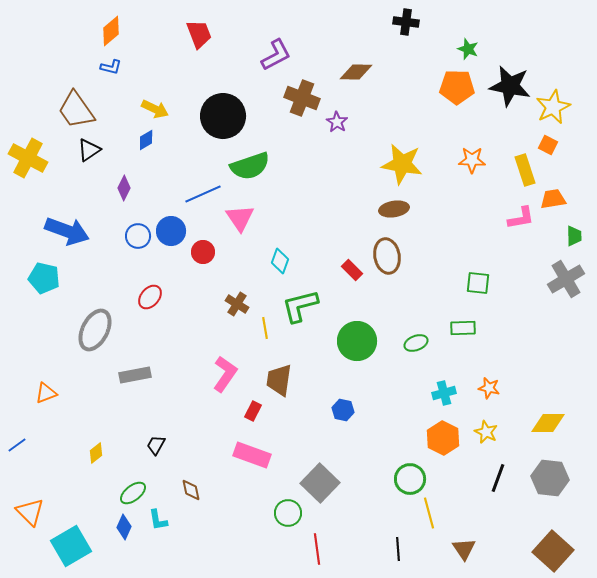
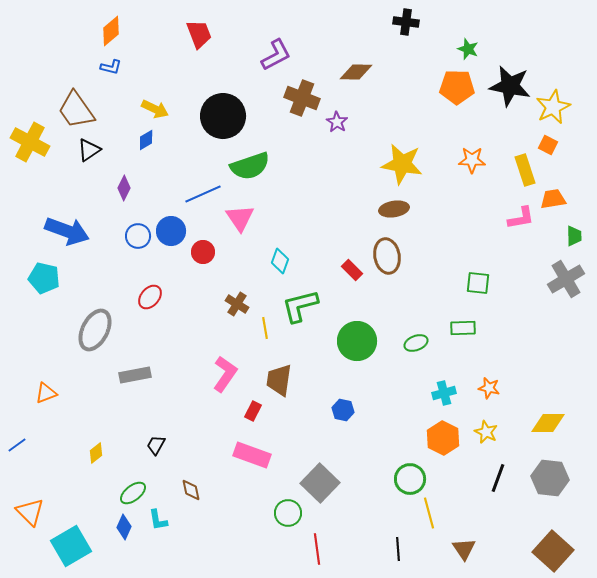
yellow cross at (28, 158): moved 2 px right, 16 px up
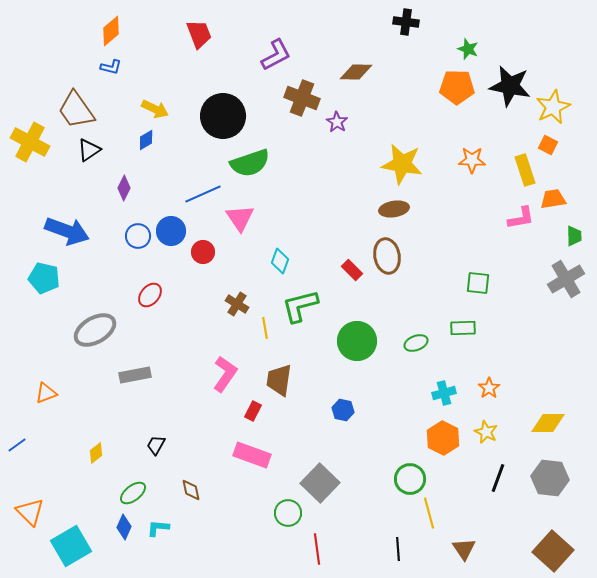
green semicircle at (250, 166): moved 3 px up
red ellipse at (150, 297): moved 2 px up
gray ellipse at (95, 330): rotated 33 degrees clockwise
orange star at (489, 388): rotated 25 degrees clockwise
cyan L-shape at (158, 520): moved 8 px down; rotated 105 degrees clockwise
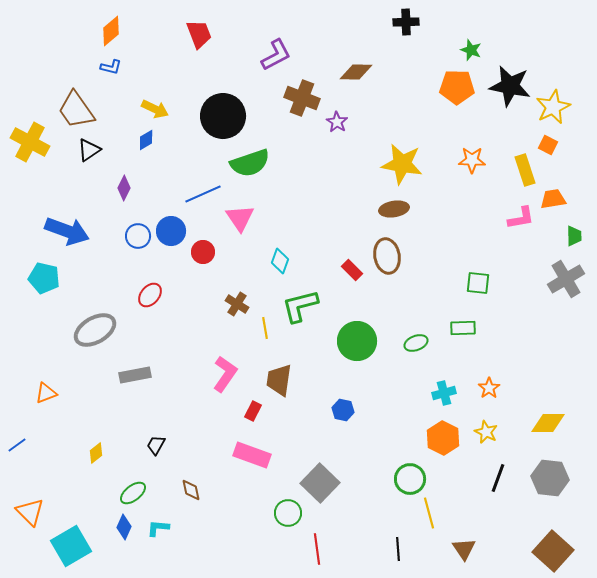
black cross at (406, 22): rotated 10 degrees counterclockwise
green star at (468, 49): moved 3 px right, 1 px down
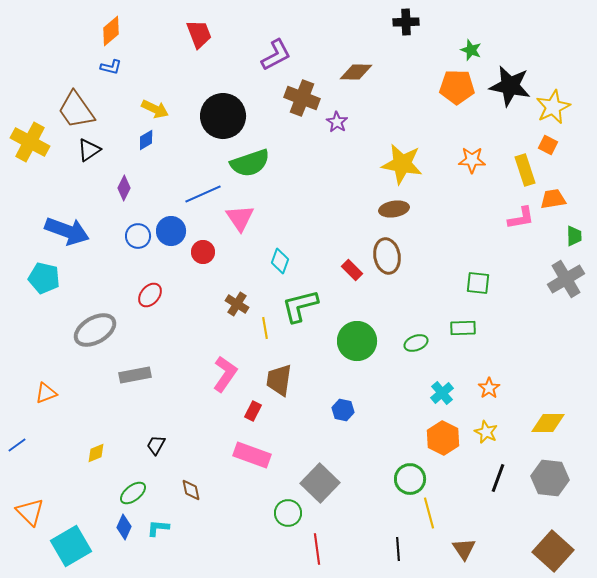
cyan cross at (444, 393): moved 2 px left; rotated 25 degrees counterclockwise
yellow diamond at (96, 453): rotated 15 degrees clockwise
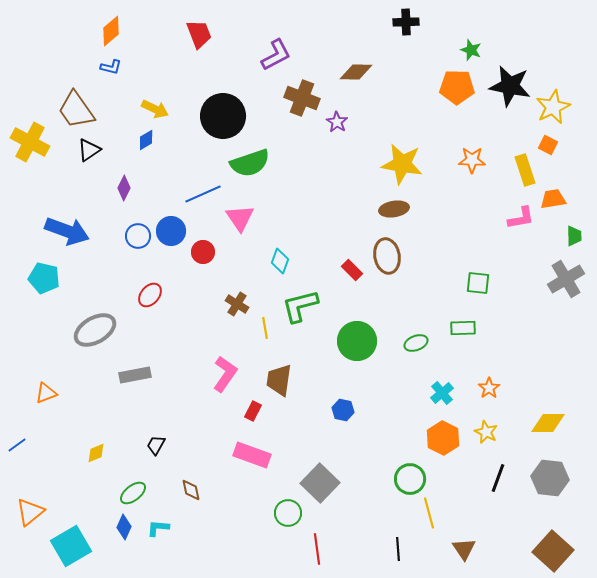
orange triangle at (30, 512): rotated 36 degrees clockwise
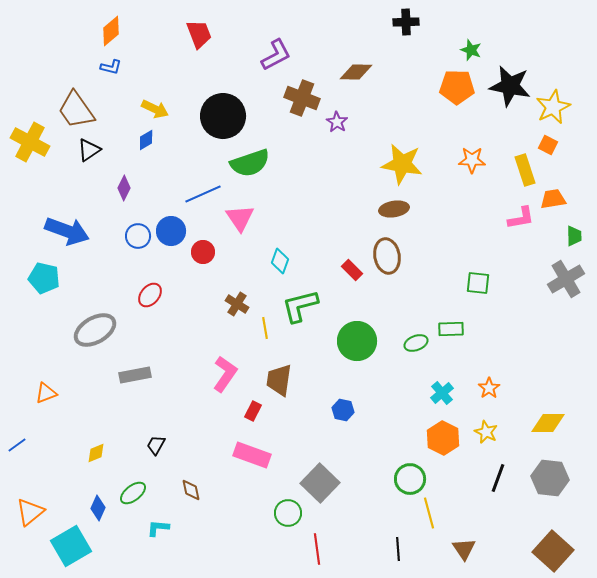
green rectangle at (463, 328): moved 12 px left, 1 px down
blue diamond at (124, 527): moved 26 px left, 19 px up
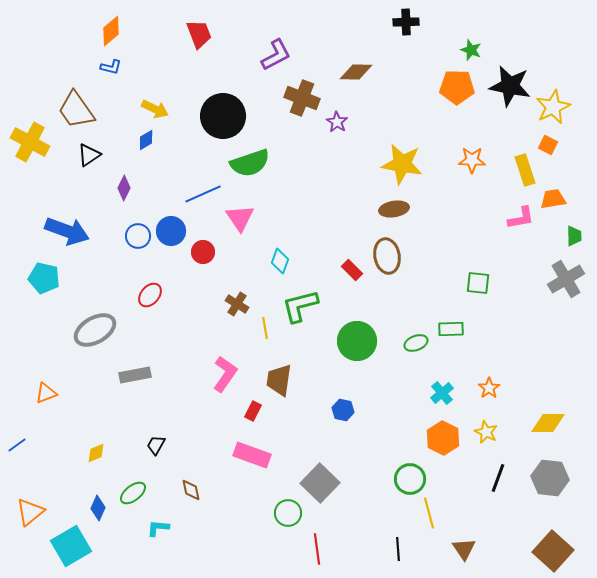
black triangle at (89, 150): moved 5 px down
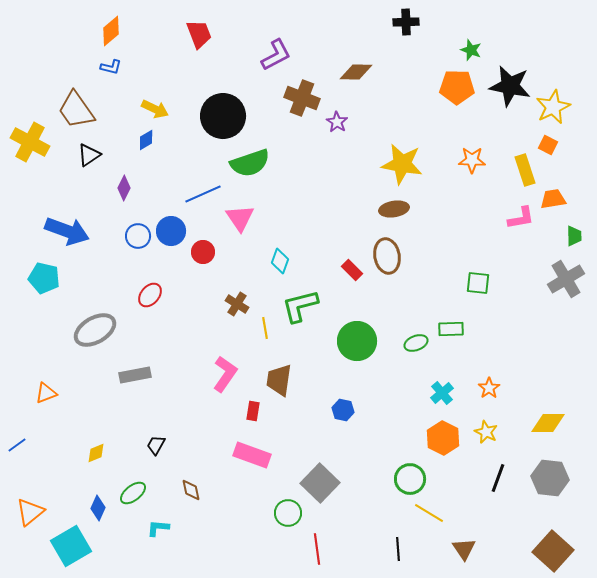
red rectangle at (253, 411): rotated 18 degrees counterclockwise
yellow line at (429, 513): rotated 44 degrees counterclockwise
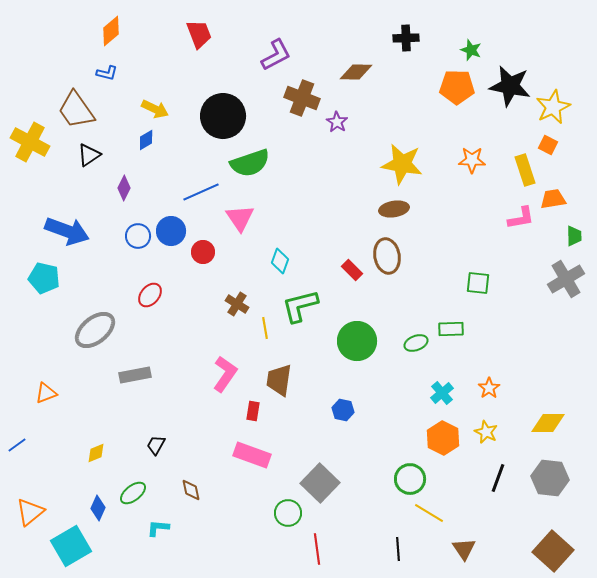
black cross at (406, 22): moved 16 px down
blue L-shape at (111, 67): moved 4 px left, 6 px down
blue line at (203, 194): moved 2 px left, 2 px up
gray ellipse at (95, 330): rotated 9 degrees counterclockwise
